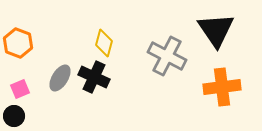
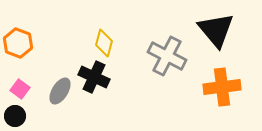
black triangle: rotated 6 degrees counterclockwise
gray ellipse: moved 13 px down
pink square: rotated 30 degrees counterclockwise
black circle: moved 1 px right
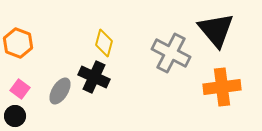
gray cross: moved 4 px right, 3 px up
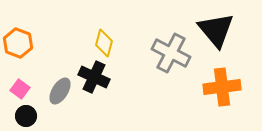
black circle: moved 11 px right
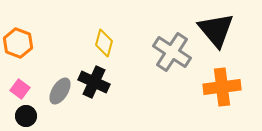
gray cross: moved 1 px right, 1 px up; rotated 6 degrees clockwise
black cross: moved 5 px down
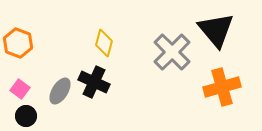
gray cross: rotated 12 degrees clockwise
orange cross: rotated 9 degrees counterclockwise
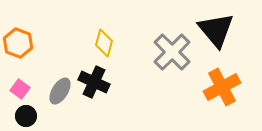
orange cross: rotated 12 degrees counterclockwise
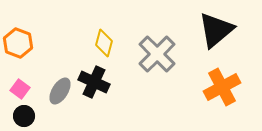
black triangle: rotated 30 degrees clockwise
gray cross: moved 15 px left, 2 px down
black circle: moved 2 px left
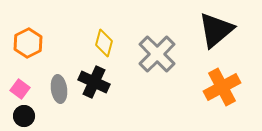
orange hexagon: moved 10 px right; rotated 12 degrees clockwise
gray ellipse: moved 1 px left, 2 px up; rotated 40 degrees counterclockwise
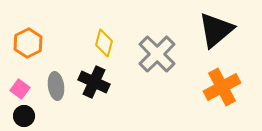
gray ellipse: moved 3 px left, 3 px up
